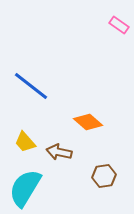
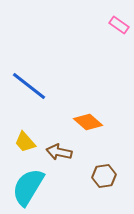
blue line: moved 2 px left
cyan semicircle: moved 3 px right, 1 px up
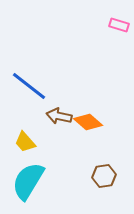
pink rectangle: rotated 18 degrees counterclockwise
brown arrow: moved 36 px up
cyan semicircle: moved 6 px up
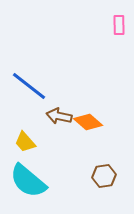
pink rectangle: rotated 72 degrees clockwise
cyan semicircle: rotated 81 degrees counterclockwise
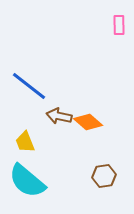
yellow trapezoid: rotated 20 degrees clockwise
cyan semicircle: moved 1 px left
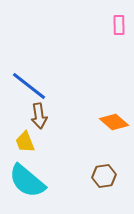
brown arrow: moved 20 px left; rotated 110 degrees counterclockwise
orange diamond: moved 26 px right
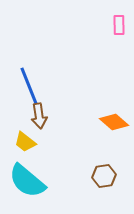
blue line: rotated 30 degrees clockwise
yellow trapezoid: rotated 30 degrees counterclockwise
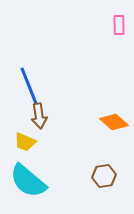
yellow trapezoid: rotated 15 degrees counterclockwise
cyan semicircle: moved 1 px right
